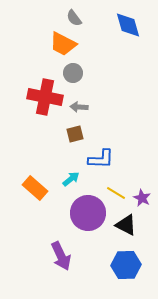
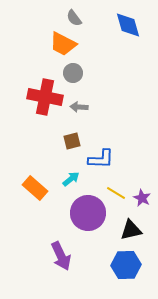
brown square: moved 3 px left, 7 px down
black triangle: moved 5 px right, 5 px down; rotated 40 degrees counterclockwise
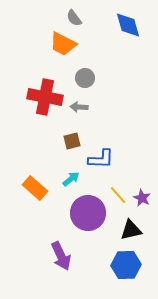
gray circle: moved 12 px right, 5 px down
yellow line: moved 2 px right, 2 px down; rotated 18 degrees clockwise
